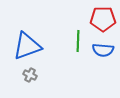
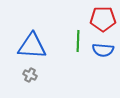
blue triangle: moved 5 px right; rotated 24 degrees clockwise
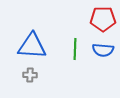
green line: moved 3 px left, 8 px down
gray cross: rotated 24 degrees counterclockwise
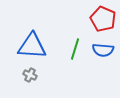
red pentagon: rotated 25 degrees clockwise
green line: rotated 15 degrees clockwise
gray cross: rotated 24 degrees clockwise
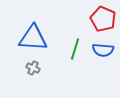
blue triangle: moved 1 px right, 8 px up
gray cross: moved 3 px right, 7 px up
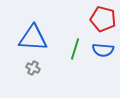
red pentagon: rotated 10 degrees counterclockwise
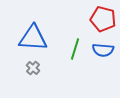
gray cross: rotated 16 degrees clockwise
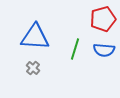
red pentagon: rotated 30 degrees counterclockwise
blue triangle: moved 2 px right, 1 px up
blue semicircle: moved 1 px right
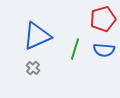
blue triangle: moved 2 px right, 1 px up; rotated 28 degrees counterclockwise
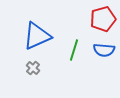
green line: moved 1 px left, 1 px down
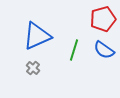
blue semicircle: rotated 30 degrees clockwise
